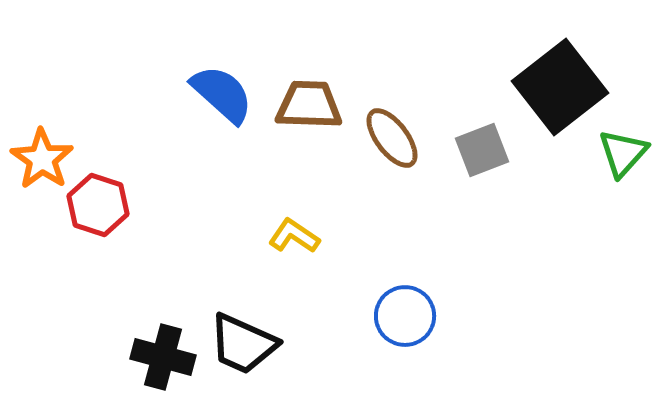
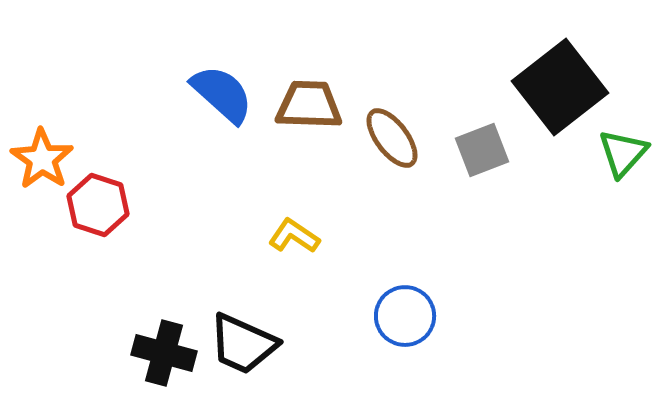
black cross: moved 1 px right, 4 px up
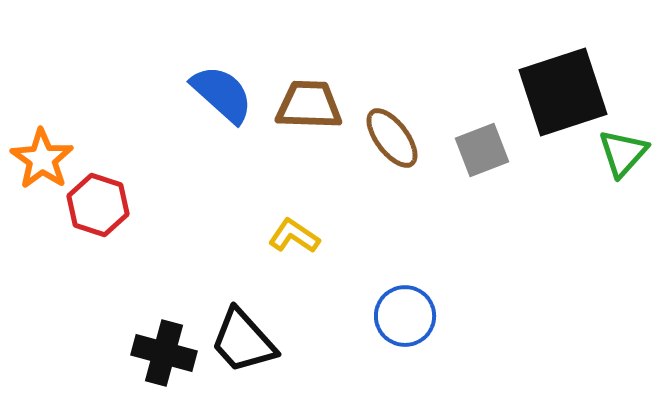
black square: moved 3 px right, 5 px down; rotated 20 degrees clockwise
black trapezoid: moved 3 px up; rotated 24 degrees clockwise
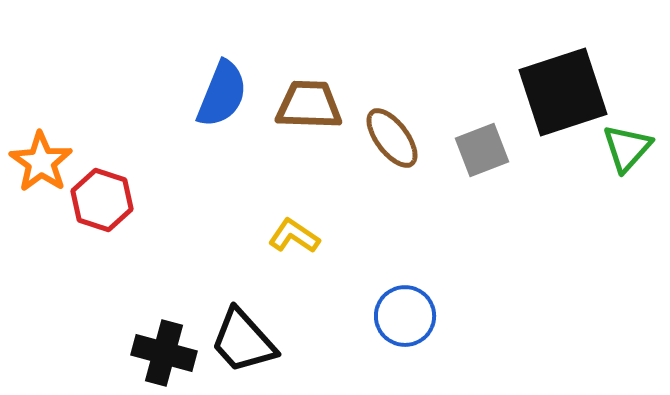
blue semicircle: rotated 70 degrees clockwise
green triangle: moved 4 px right, 5 px up
orange star: moved 1 px left, 3 px down
red hexagon: moved 4 px right, 5 px up
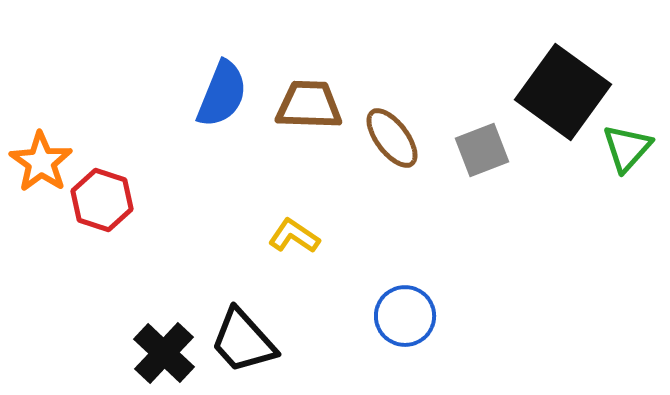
black square: rotated 36 degrees counterclockwise
black cross: rotated 28 degrees clockwise
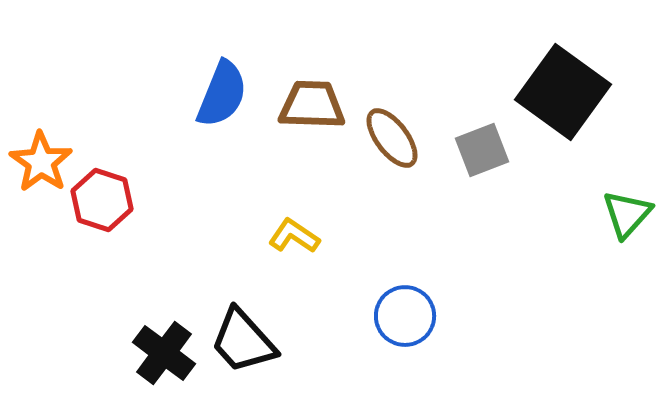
brown trapezoid: moved 3 px right
green triangle: moved 66 px down
black cross: rotated 6 degrees counterclockwise
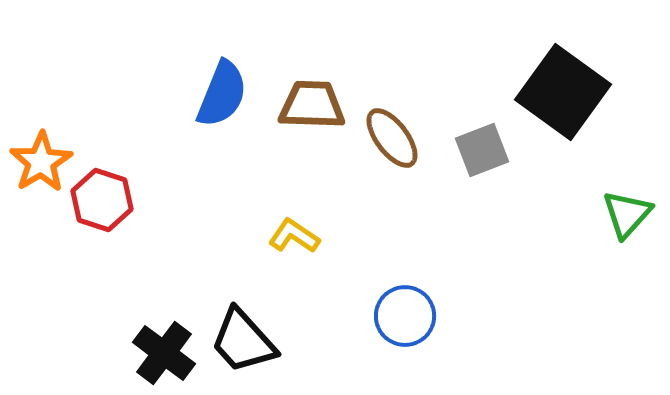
orange star: rotated 6 degrees clockwise
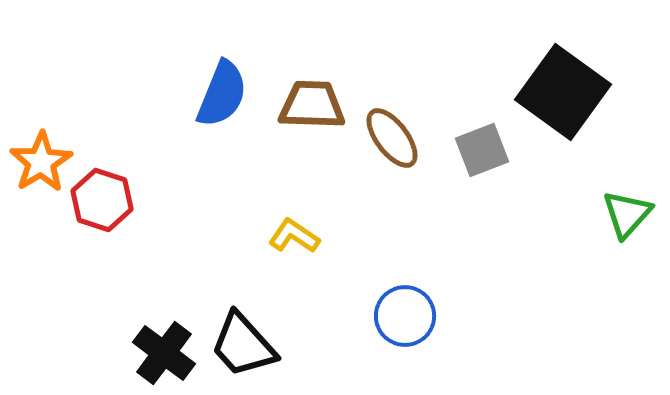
black trapezoid: moved 4 px down
